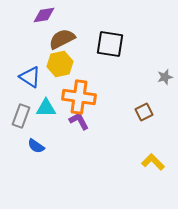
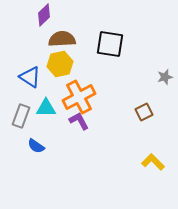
purple diamond: rotated 35 degrees counterclockwise
brown semicircle: rotated 24 degrees clockwise
orange cross: rotated 36 degrees counterclockwise
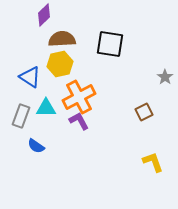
gray star: rotated 21 degrees counterclockwise
yellow L-shape: rotated 25 degrees clockwise
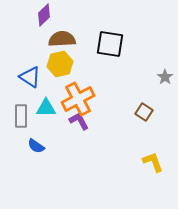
orange cross: moved 1 px left, 2 px down
brown square: rotated 30 degrees counterclockwise
gray rectangle: rotated 20 degrees counterclockwise
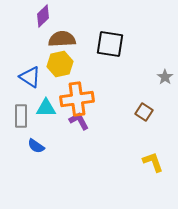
purple diamond: moved 1 px left, 1 px down
orange cross: moved 1 px left; rotated 20 degrees clockwise
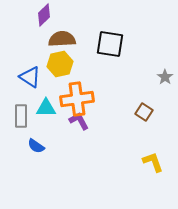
purple diamond: moved 1 px right, 1 px up
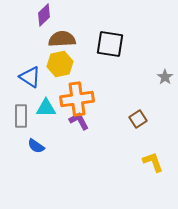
brown square: moved 6 px left, 7 px down; rotated 24 degrees clockwise
